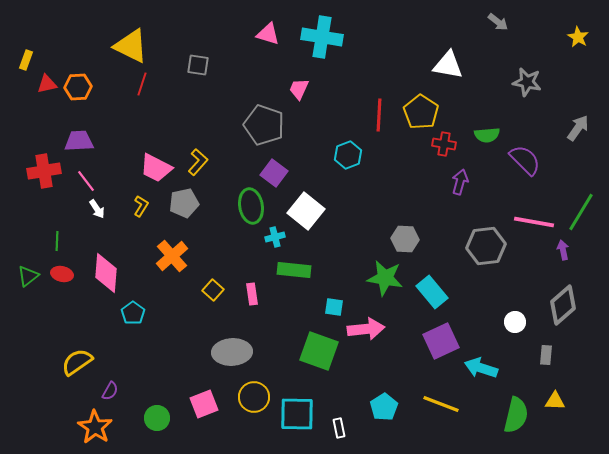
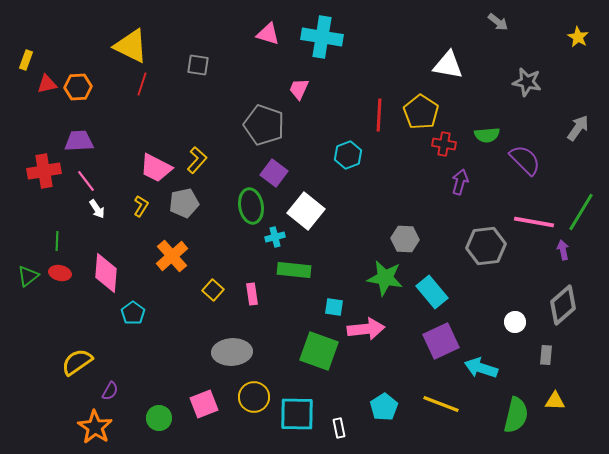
yellow L-shape at (198, 162): moved 1 px left, 2 px up
red ellipse at (62, 274): moved 2 px left, 1 px up
green circle at (157, 418): moved 2 px right
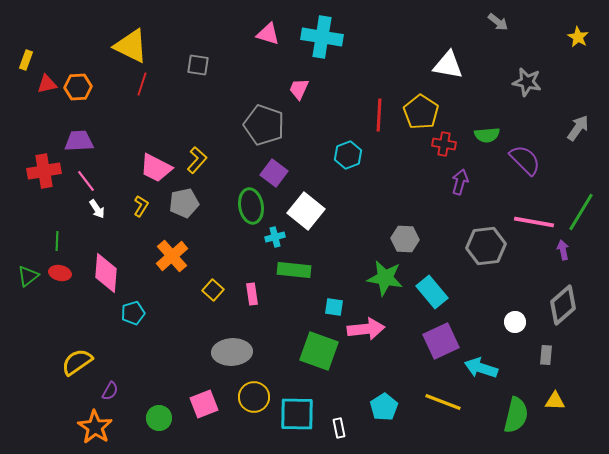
cyan pentagon at (133, 313): rotated 20 degrees clockwise
yellow line at (441, 404): moved 2 px right, 2 px up
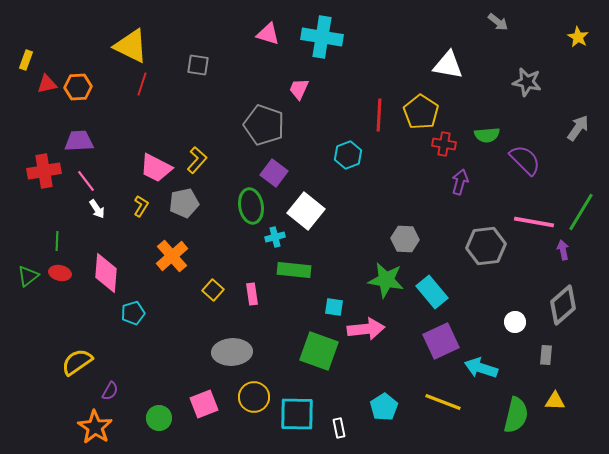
green star at (385, 278): moved 1 px right, 2 px down
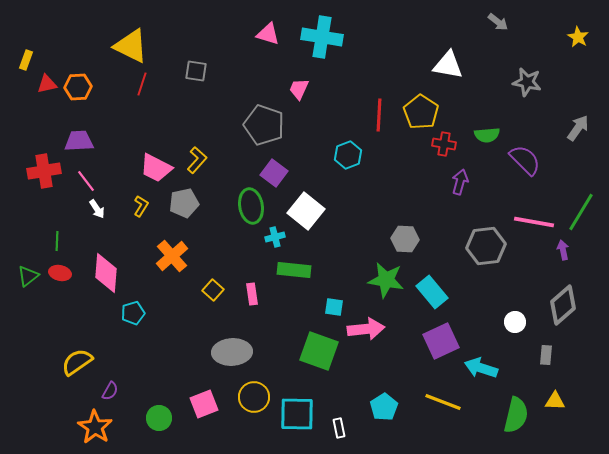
gray square at (198, 65): moved 2 px left, 6 px down
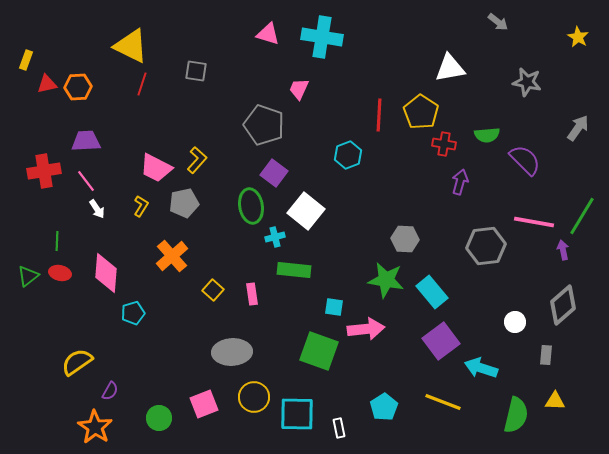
white triangle at (448, 65): moved 2 px right, 3 px down; rotated 20 degrees counterclockwise
purple trapezoid at (79, 141): moved 7 px right
green line at (581, 212): moved 1 px right, 4 px down
purple square at (441, 341): rotated 12 degrees counterclockwise
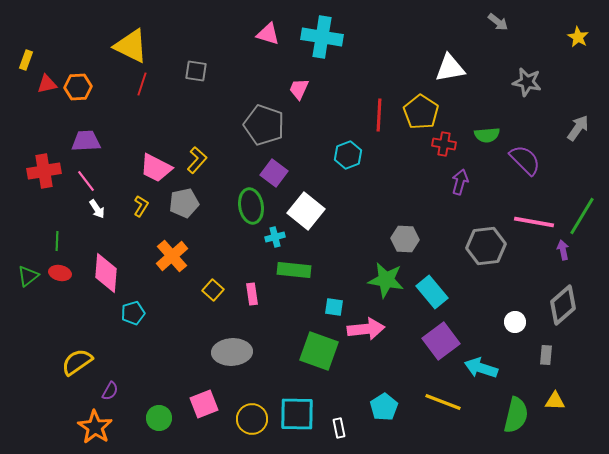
yellow circle at (254, 397): moved 2 px left, 22 px down
